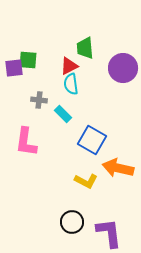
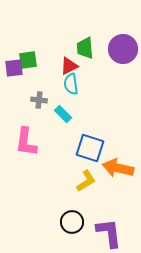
green square: rotated 12 degrees counterclockwise
purple circle: moved 19 px up
blue square: moved 2 px left, 8 px down; rotated 12 degrees counterclockwise
yellow L-shape: rotated 60 degrees counterclockwise
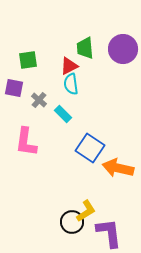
purple square: moved 20 px down; rotated 18 degrees clockwise
gray cross: rotated 35 degrees clockwise
blue square: rotated 16 degrees clockwise
yellow L-shape: moved 30 px down
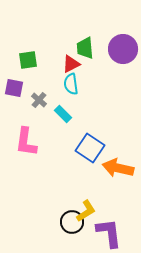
red triangle: moved 2 px right, 2 px up
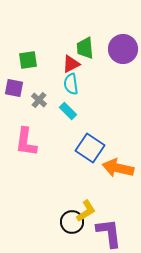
cyan rectangle: moved 5 px right, 3 px up
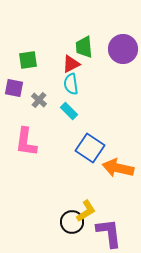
green trapezoid: moved 1 px left, 1 px up
cyan rectangle: moved 1 px right
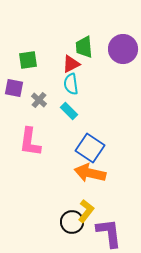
pink L-shape: moved 4 px right
orange arrow: moved 28 px left, 5 px down
yellow L-shape: rotated 20 degrees counterclockwise
